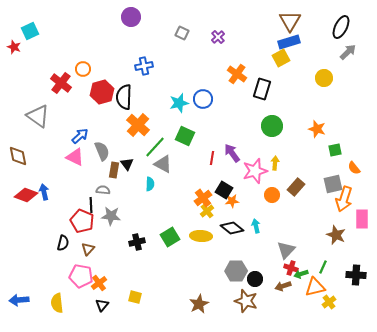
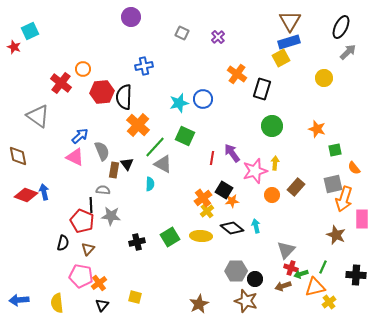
red hexagon at (102, 92): rotated 10 degrees clockwise
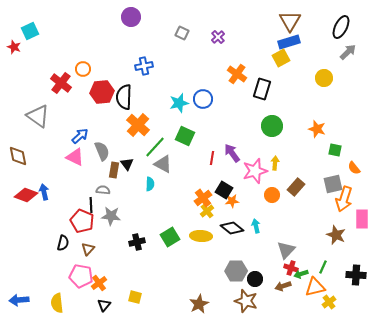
green square at (335, 150): rotated 24 degrees clockwise
black triangle at (102, 305): moved 2 px right
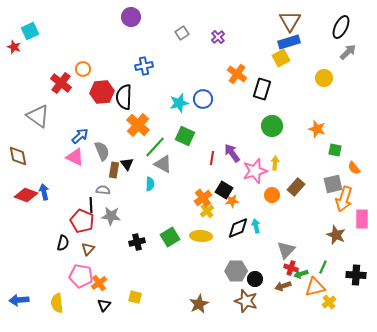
gray square at (182, 33): rotated 32 degrees clockwise
black diamond at (232, 228): moved 6 px right; rotated 60 degrees counterclockwise
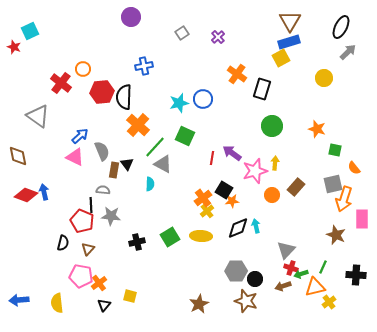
purple arrow at (232, 153): rotated 18 degrees counterclockwise
yellow square at (135, 297): moved 5 px left, 1 px up
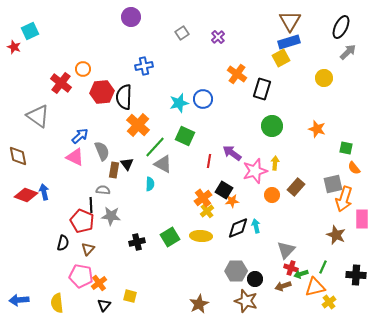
green square at (335, 150): moved 11 px right, 2 px up
red line at (212, 158): moved 3 px left, 3 px down
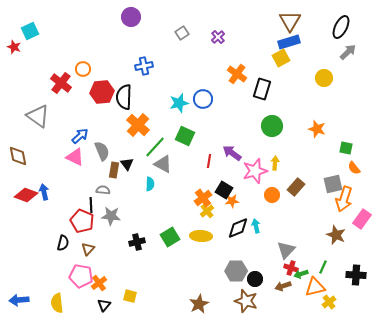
pink rectangle at (362, 219): rotated 36 degrees clockwise
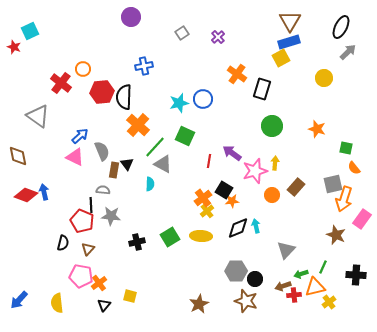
red cross at (291, 268): moved 3 px right, 27 px down; rotated 24 degrees counterclockwise
blue arrow at (19, 300): rotated 42 degrees counterclockwise
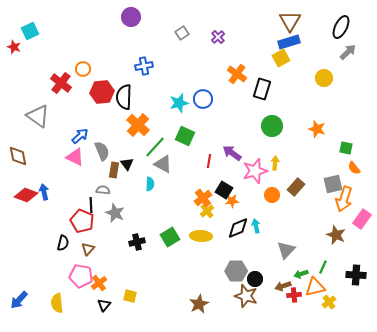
gray star at (111, 216): moved 4 px right, 3 px up; rotated 18 degrees clockwise
brown star at (246, 301): moved 5 px up
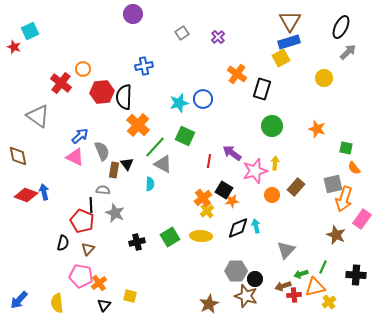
purple circle at (131, 17): moved 2 px right, 3 px up
brown star at (199, 304): moved 10 px right
